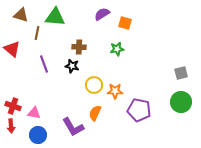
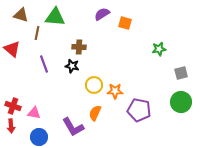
green star: moved 42 px right
blue circle: moved 1 px right, 2 px down
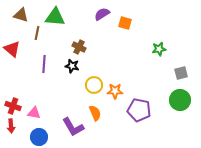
brown cross: rotated 24 degrees clockwise
purple line: rotated 24 degrees clockwise
green circle: moved 1 px left, 2 px up
orange semicircle: rotated 133 degrees clockwise
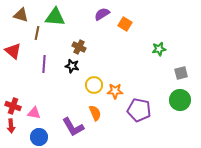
orange square: moved 1 px down; rotated 16 degrees clockwise
red triangle: moved 1 px right, 2 px down
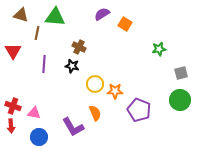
red triangle: rotated 18 degrees clockwise
yellow circle: moved 1 px right, 1 px up
purple pentagon: rotated 10 degrees clockwise
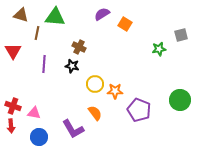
gray square: moved 38 px up
orange semicircle: rotated 14 degrees counterclockwise
purple L-shape: moved 2 px down
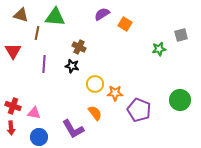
orange star: moved 2 px down
red arrow: moved 2 px down
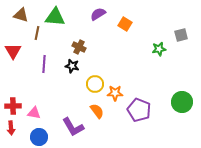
purple semicircle: moved 4 px left
green circle: moved 2 px right, 2 px down
red cross: rotated 21 degrees counterclockwise
orange semicircle: moved 2 px right, 2 px up
purple L-shape: moved 2 px up
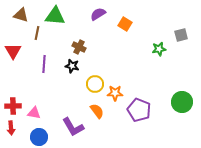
green triangle: moved 1 px up
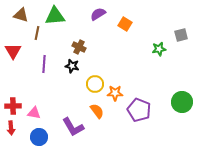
green triangle: rotated 10 degrees counterclockwise
